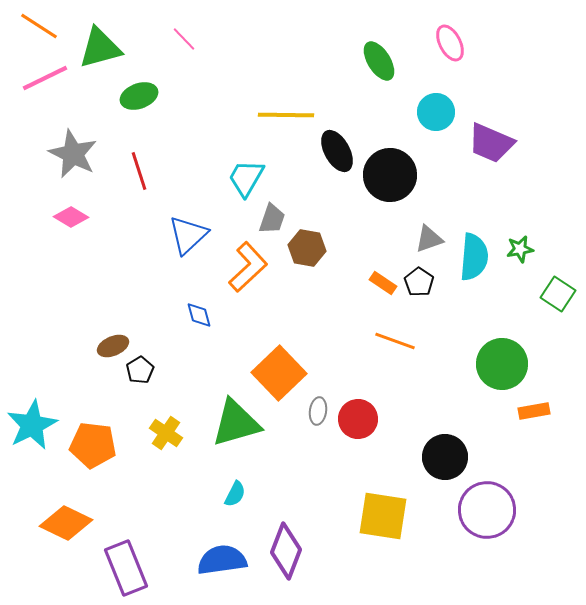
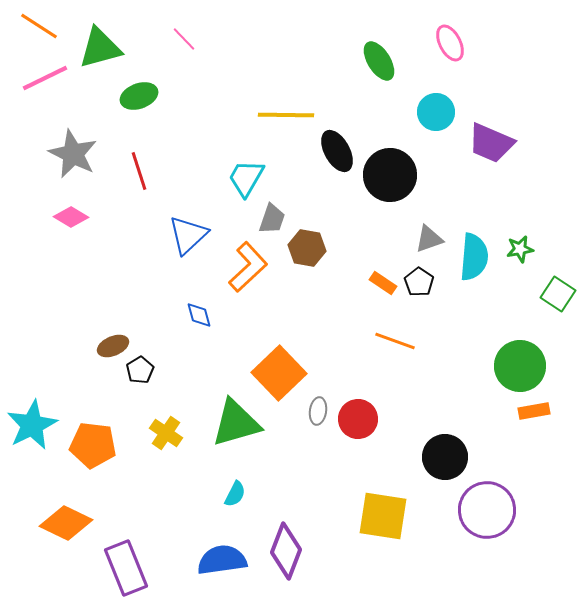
green circle at (502, 364): moved 18 px right, 2 px down
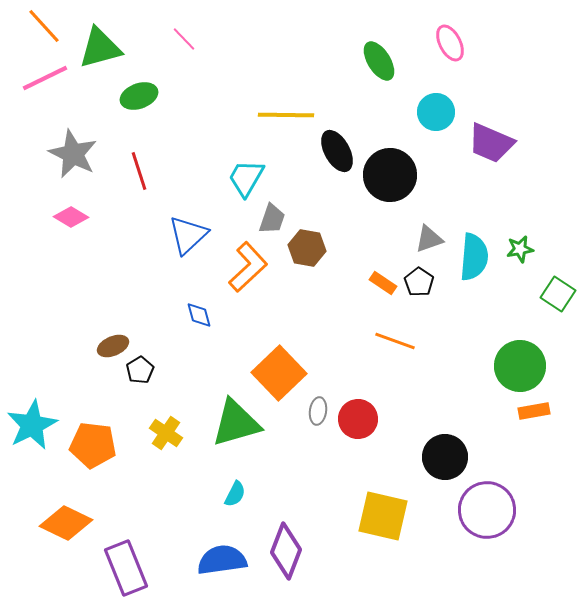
orange line at (39, 26): moved 5 px right; rotated 15 degrees clockwise
yellow square at (383, 516): rotated 4 degrees clockwise
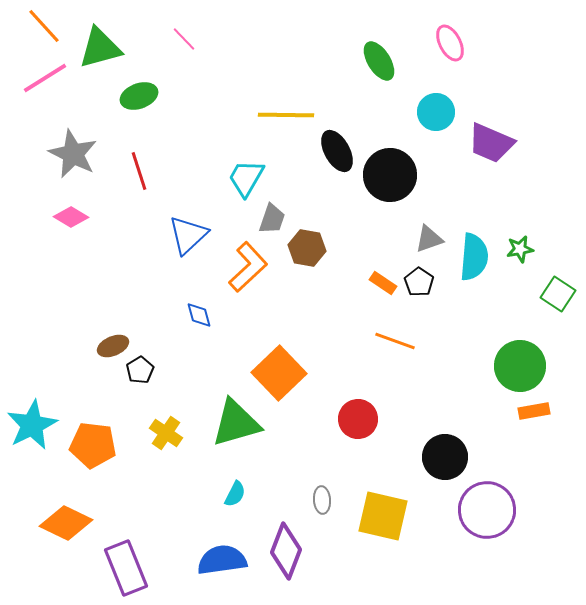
pink line at (45, 78): rotated 6 degrees counterclockwise
gray ellipse at (318, 411): moved 4 px right, 89 px down; rotated 12 degrees counterclockwise
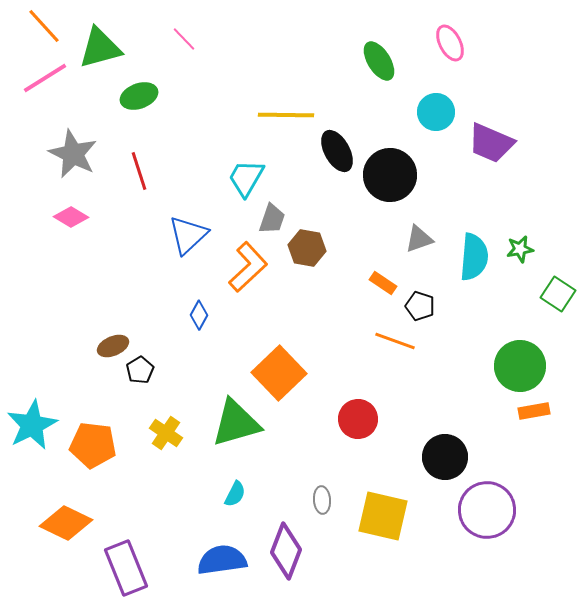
gray triangle at (429, 239): moved 10 px left
black pentagon at (419, 282): moved 1 px right, 24 px down; rotated 16 degrees counterclockwise
blue diamond at (199, 315): rotated 44 degrees clockwise
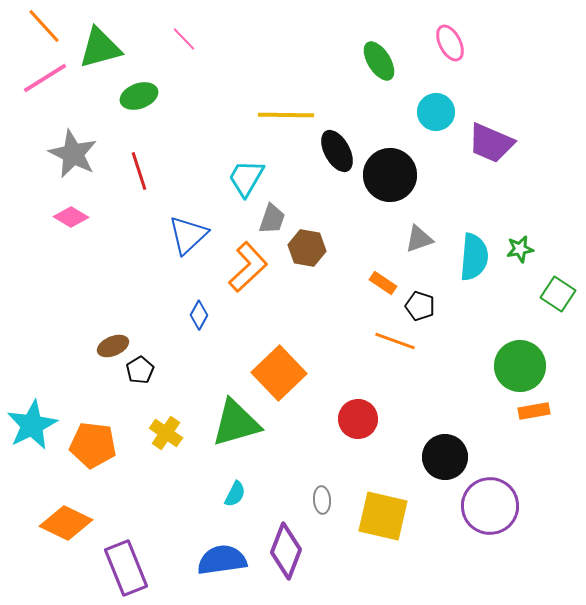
purple circle at (487, 510): moved 3 px right, 4 px up
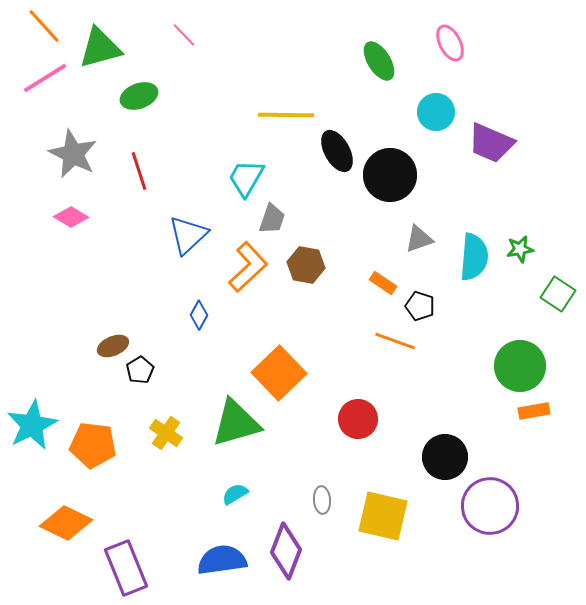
pink line at (184, 39): moved 4 px up
brown hexagon at (307, 248): moved 1 px left, 17 px down
cyan semicircle at (235, 494): rotated 148 degrees counterclockwise
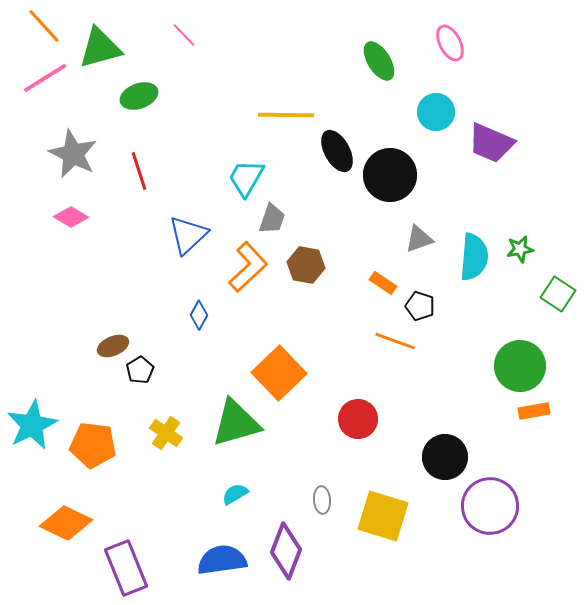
yellow square at (383, 516): rotated 4 degrees clockwise
